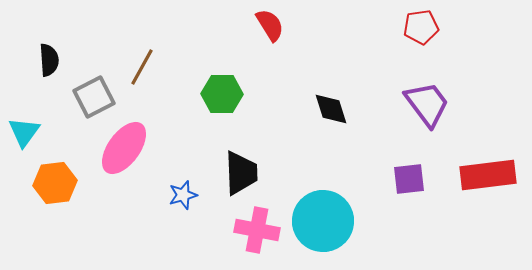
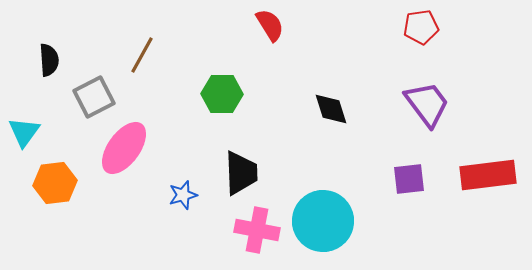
brown line: moved 12 px up
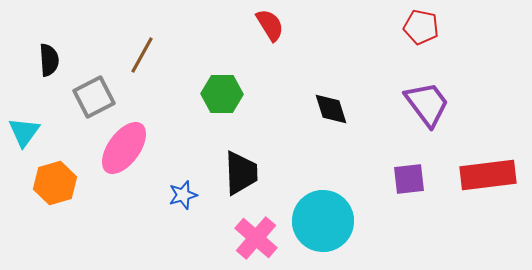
red pentagon: rotated 20 degrees clockwise
orange hexagon: rotated 9 degrees counterclockwise
pink cross: moved 1 px left, 8 px down; rotated 30 degrees clockwise
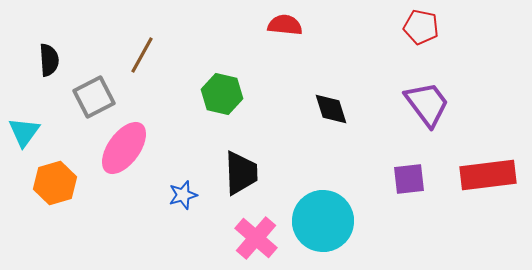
red semicircle: moved 15 px right; rotated 52 degrees counterclockwise
green hexagon: rotated 12 degrees clockwise
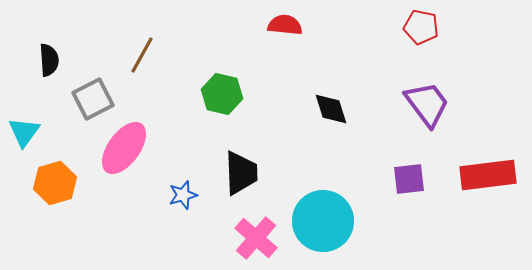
gray square: moved 1 px left, 2 px down
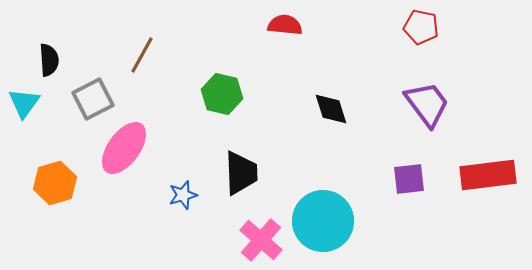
cyan triangle: moved 29 px up
pink cross: moved 5 px right, 2 px down
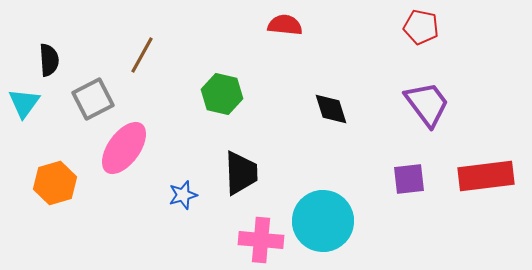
red rectangle: moved 2 px left, 1 px down
pink cross: rotated 36 degrees counterclockwise
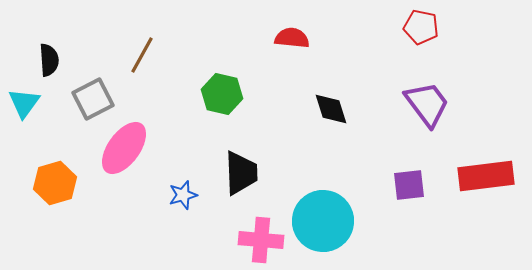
red semicircle: moved 7 px right, 13 px down
purple square: moved 6 px down
